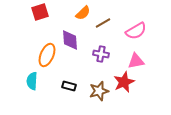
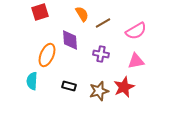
orange semicircle: moved 1 px left, 1 px down; rotated 77 degrees counterclockwise
red star: moved 5 px down
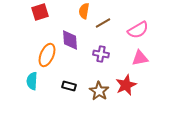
orange semicircle: moved 2 px right, 3 px up; rotated 140 degrees counterclockwise
pink semicircle: moved 2 px right, 1 px up
pink triangle: moved 4 px right, 3 px up
red star: moved 2 px right, 2 px up
brown star: rotated 24 degrees counterclockwise
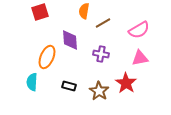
pink semicircle: moved 1 px right
orange ellipse: moved 2 px down
cyan semicircle: moved 1 px down
red star: moved 2 px up; rotated 15 degrees counterclockwise
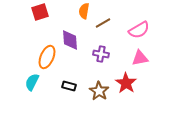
cyan semicircle: rotated 24 degrees clockwise
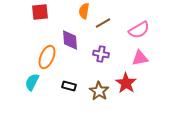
red square: rotated 12 degrees clockwise
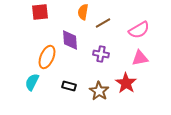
orange semicircle: moved 1 px left, 1 px down
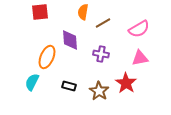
pink semicircle: moved 1 px up
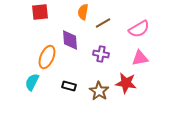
red star: rotated 25 degrees counterclockwise
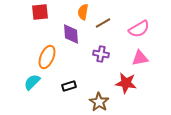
purple diamond: moved 1 px right, 6 px up
cyan semicircle: rotated 18 degrees clockwise
black rectangle: rotated 32 degrees counterclockwise
brown star: moved 11 px down
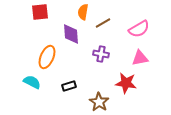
cyan semicircle: rotated 72 degrees clockwise
